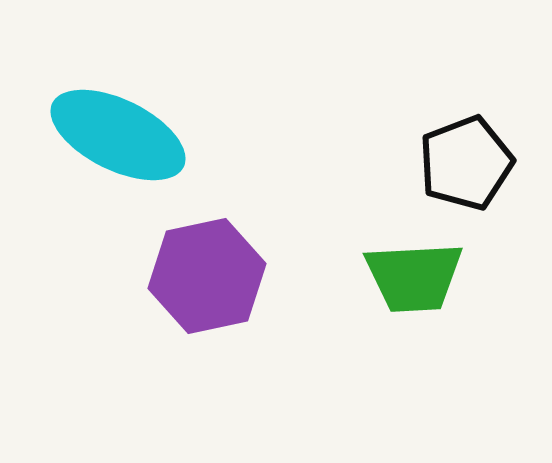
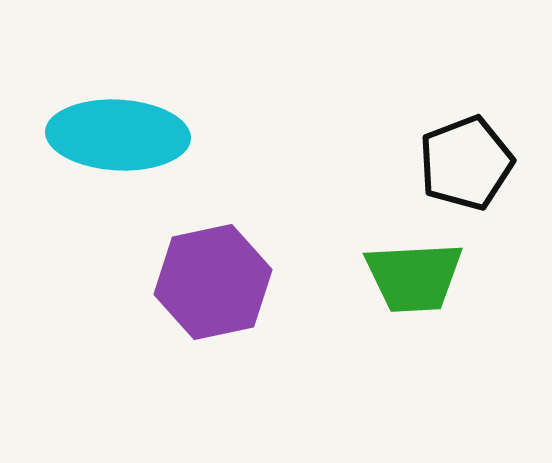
cyan ellipse: rotated 23 degrees counterclockwise
purple hexagon: moved 6 px right, 6 px down
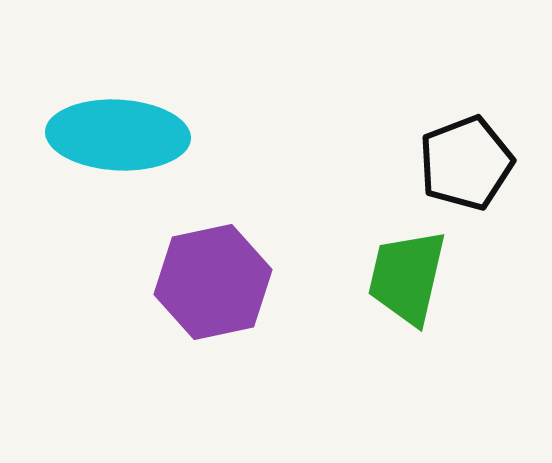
green trapezoid: moved 7 px left; rotated 106 degrees clockwise
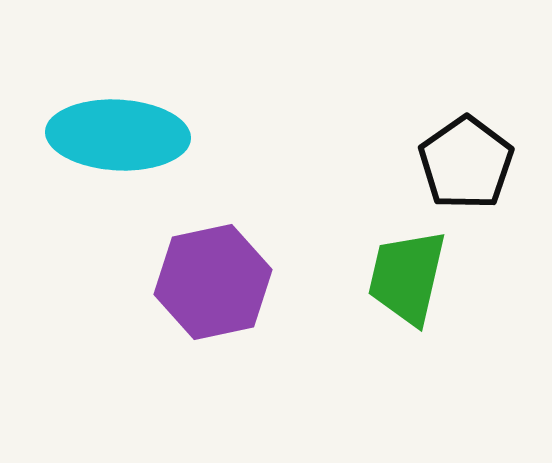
black pentagon: rotated 14 degrees counterclockwise
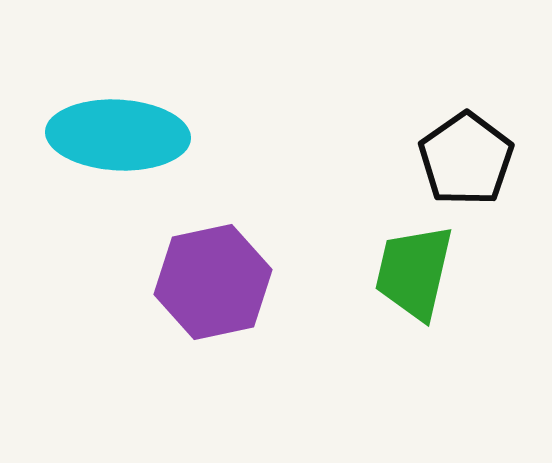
black pentagon: moved 4 px up
green trapezoid: moved 7 px right, 5 px up
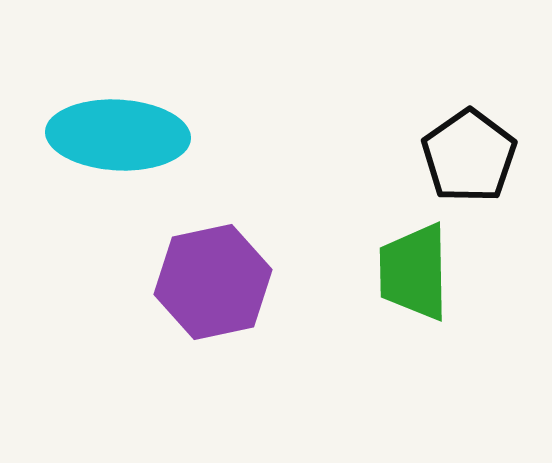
black pentagon: moved 3 px right, 3 px up
green trapezoid: rotated 14 degrees counterclockwise
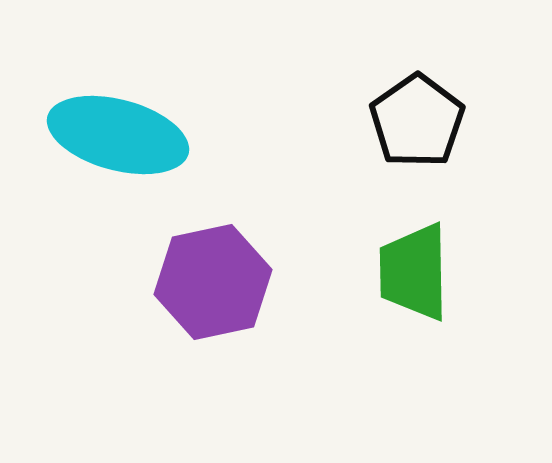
cyan ellipse: rotated 12 degrees clockwise
black pentagon: moved 52 px left, 35 px up
